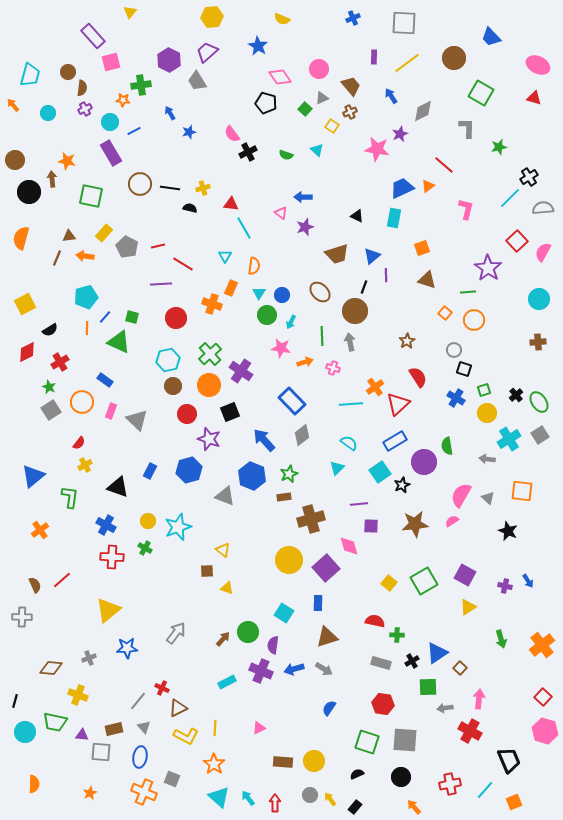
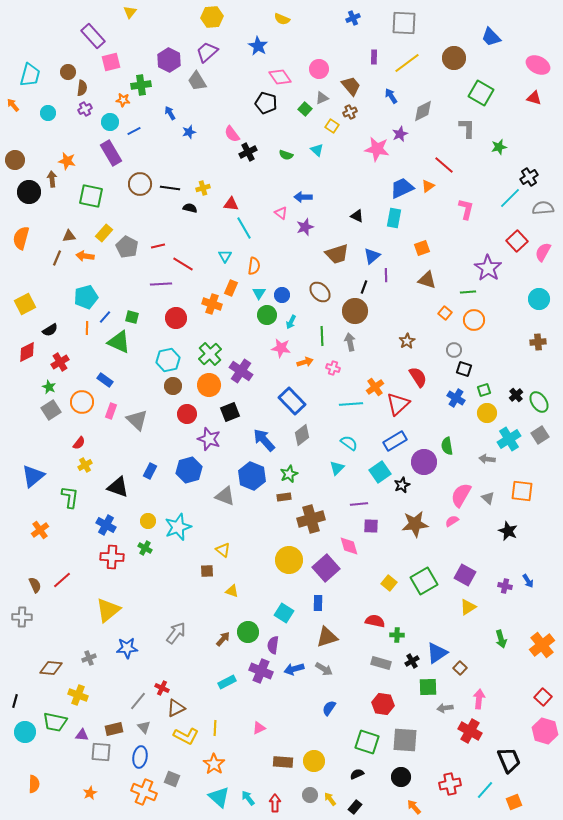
yellow triangle at (227, 588): moved 5 px right, 3 px down
brown triangle at (178, 708): moved 2 px left
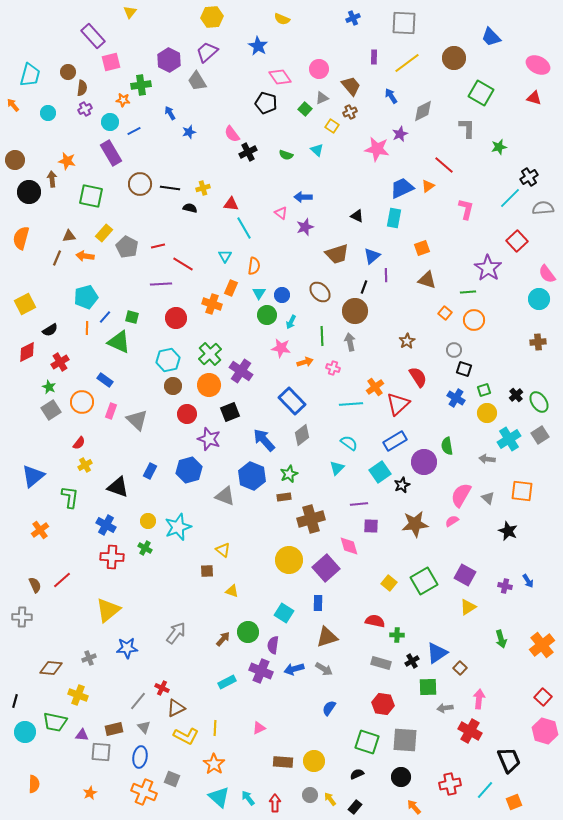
pink semicircle at (543, 252): moved 4 px right, 22 px down; rotated 66 degrees counterclockwise
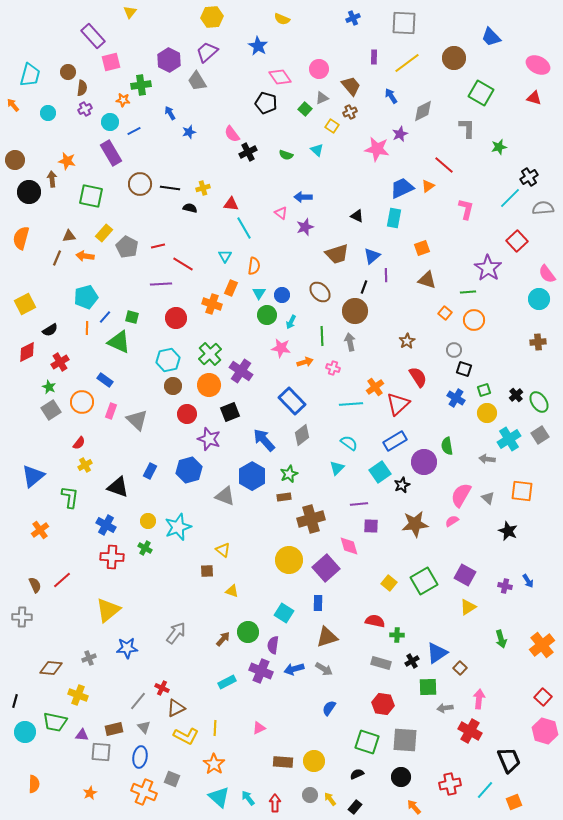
blue hexagon at (252, 476): rotated 8 degrees clockwise
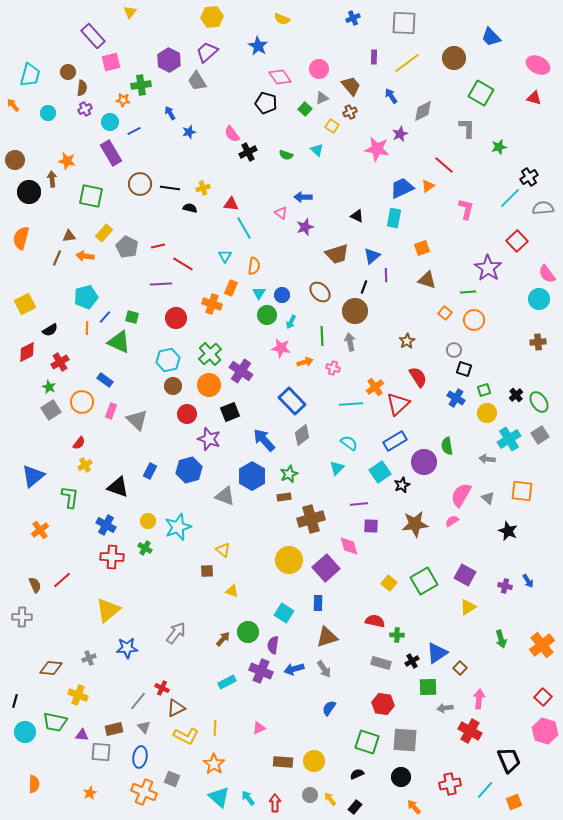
gray arrow at (324, 669): rotated 24 degrees clockwise
